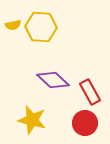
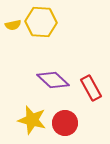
yellow hexagon: moved 5 px up
red rectangle: moved 1 px right, 4 px up
red circle: moved 20 px left
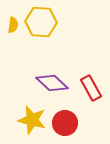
yellow semicircle: rotated 70 degrees counterclockwise
purple diamond: moved 1 px left, 3 px down
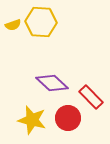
yellow semicircle: rotated 63 degrees clockwise
red rectangle: moved 9 px down; rotated 15 degrees counterclockwise
red circle: moved 3 px right, 5 px up
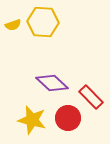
yellow hexagon: moved 2 px right
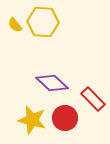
yellow semicircle: moved 2 px right; rotated 70 degrees clockwise
red rectangle: moved 2 px right, 2 px down
red circle: moved 3 px left
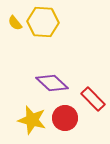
yellow semicircle: moved 2 px up
